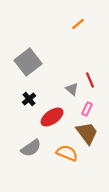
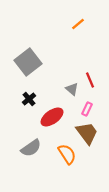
orange semicircle: moved 1 px down; rotated 35 degrees clockwise
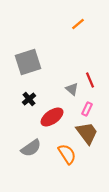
gray square: rotated 20 degrees clockwise
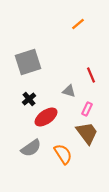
red line: moved 1 px right, 5 px up
gray triangle: moved 3 px left, 2 px down; rotated 24 degrees counterclockwise
red ellipse: moved 6 px left
orange semicircle: moved 4 px left
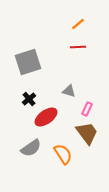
red line: moved 13 px left, 28 px up; rotated 70 degrees counterclockwise
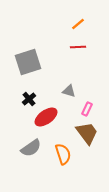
orange semicircle: rotated 15 degrees clockwise
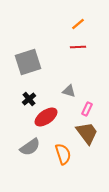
gray semicircle: moved 1 px left, 1 px up
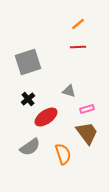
black cross: moved 1 px left
pink rectangle: rotated 48 degrees clockwise
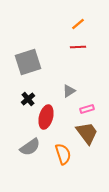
gray triangle: rotated 48 degrees counterclockwise
red ellipse: rotated 40 degrees counterclockwise
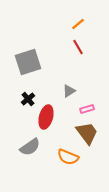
red line: rotated 63 degrees clockwise
orange semicircle: moved 5 px right, 3 px down; rotated 130 degrees clockwise
